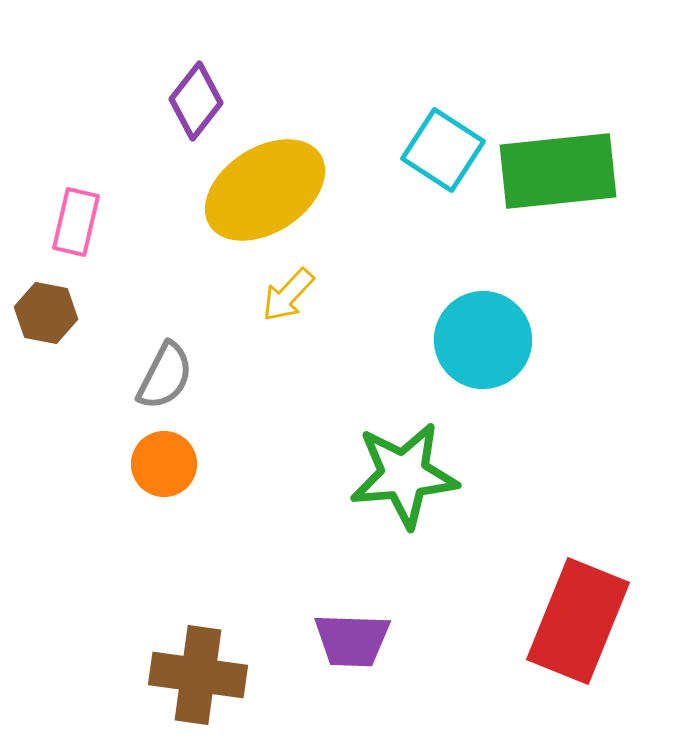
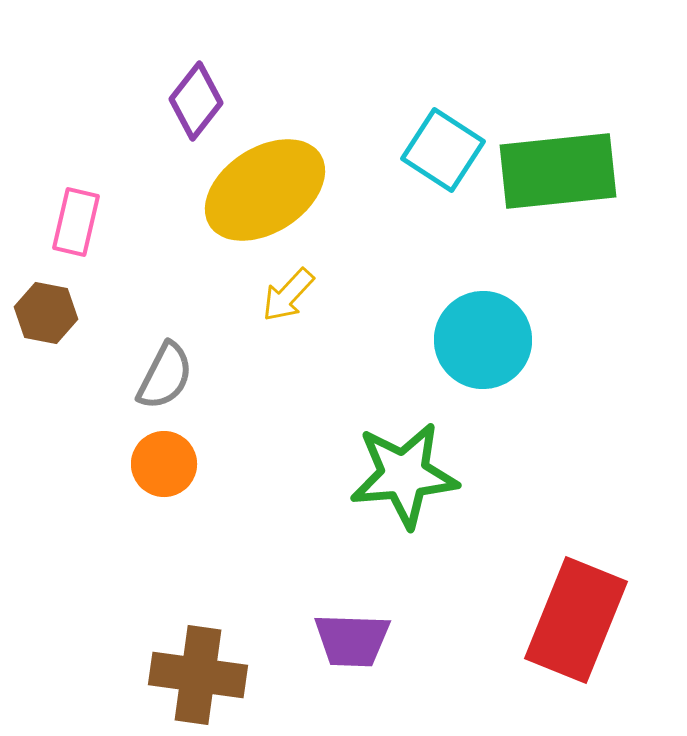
red rectangle: moved 2 px left, 1 px up
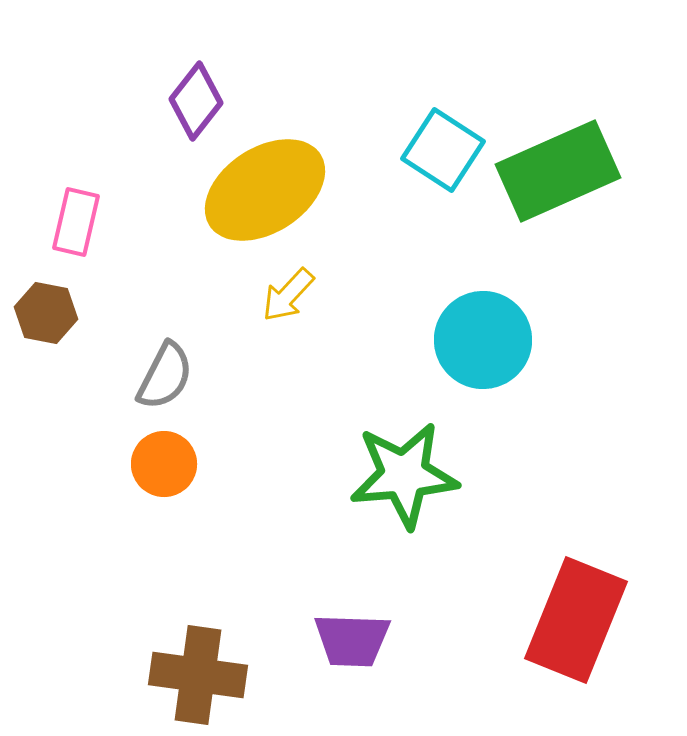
green rectangle: rotated 18 degrees counterclockwise
